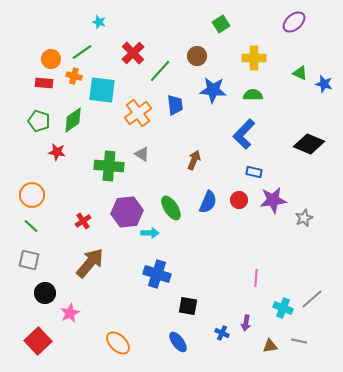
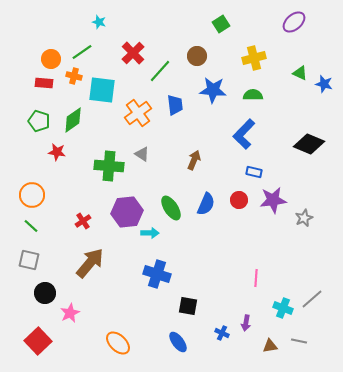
yellow cross at (254, 58): rotated 15 degrees counterclockwise
blue semicircle at (208, 202): moved 2 px left, 2 px down
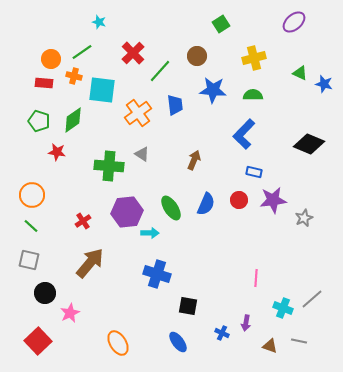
orange ellipse at (118, 343): rotated 15 degrees clockwise
brown triangle at (270, 346): rotated 28 degrees clockwise
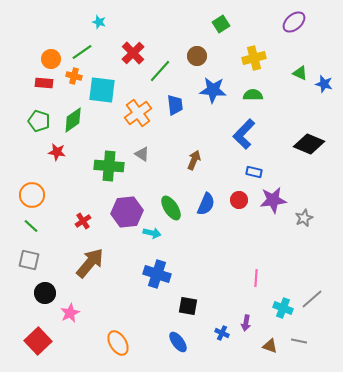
cyan arrow at (150, 233): moved 2 px right; rotated 12 degrees clockwise
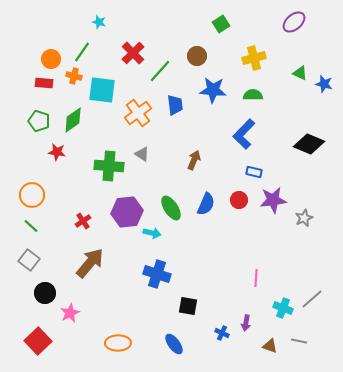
green line at (82, 52): rotated 20 degrees counterclockwise
gray square at (29, 260): rotated 25 degrees clockwise
blue ellipse at (178, 342): moved 4 px left, 2 px down
orange ellipse at (118, 343): rotated 60 degrees counterclockwise
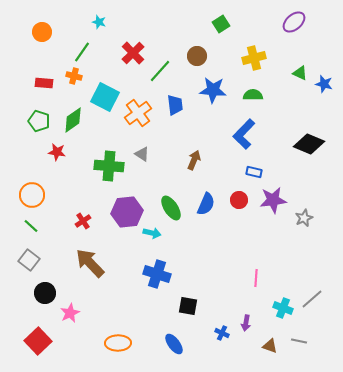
orange circle at (51, 59): moved 9 px left, 27 px up
cyan square at (102, 90): moved 3 px right, 7 px down; rotated 20 degrees clockwise
brown arrow at (90, 263): rotated 84 degrees counterclockwise
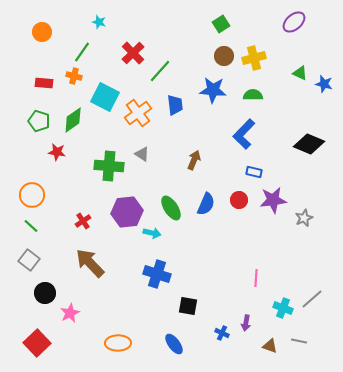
brown circle at (197, 56): moved 27 px right
red square at (38, 341): moved 1 px left, 2 px down
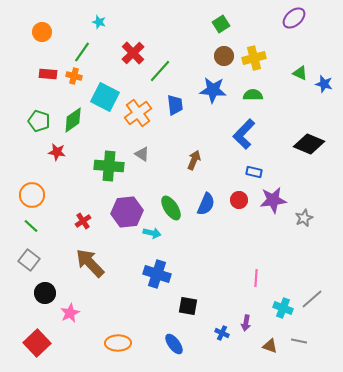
purple ellipse at (294, 22): moved 4 px up
red rectangle at (44, 83): moved 4 px right, 9 px up
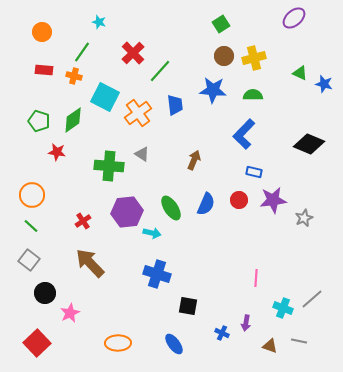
red rectangle at (48, 74): moved 4 px left, 4 px up
